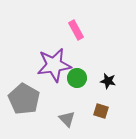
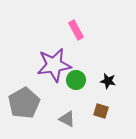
green circle: moved 1 px left, 2 px down
gray pentagon: moved 4 px down; rotated 12 degrees clockwise
gray triangle: rotated 18 degrees counterclockwise
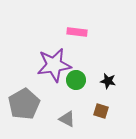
pink rectangle: moved 1 px right, 2 px down; rotated 54 degrees counterclockwise
gray pentagon: moved 1 px down
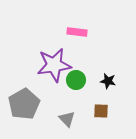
brown square: rotated 14 degrees counterclockwise
gray triangle: rotated 18 degrees clockwise
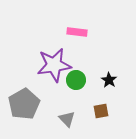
black star: moved 1 px right, 1 px up; rotated 21 degrees clockwise
brown square: rotated 14 degrees counterclockwise
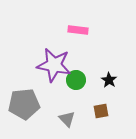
pink rectangle: moved 1 px right, 2 px up
purple star: rotated 20 degrees clockwise
gray pentagon: rotated 24 degrees clockwise
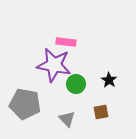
pink rectangle: moved 12 px left, 12 px down
green circle: moved 4 px down
gray pentagon: moved 1 px right; rotated 16 degrees clockwise
brown square: moved 1 px down
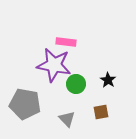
black star: moved 1 px left
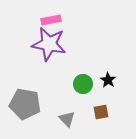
pink rectangle: moved 15 px left, 22 px up; rotated 18 degrees counterclockwise
purple star: moved 5 px left, 21 px up
green circle: moved 7 px right
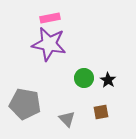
pink rectangle: moved 1 px left, 2 px up
green circle: moved 1 px right, 6 px up
